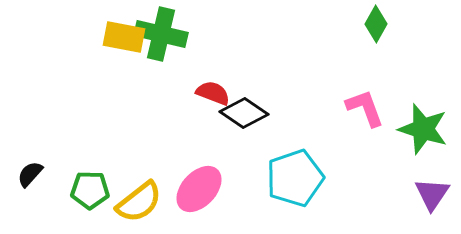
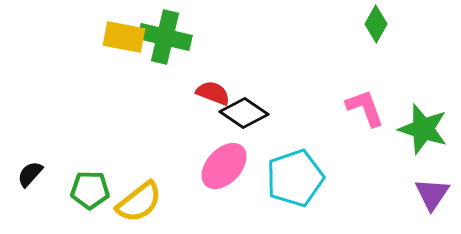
green cross: moved 4 px right, 3 px down
pink ellipse: moved 25 px right, 23 px up
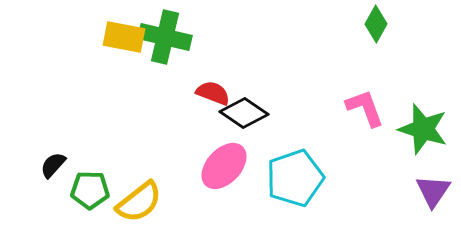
black semicircle: moved 23 px right, 9 px up
purple triangle: moved 1 px right, 3 px up
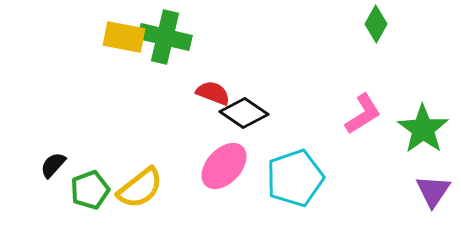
pink L-shape: moved 2 px left, 6 px down; rotated 78 degrees clockwise
green star: rotated 18 degrees clockwise
green pentagon: rotated 21 degrees counterclockwise
yellow semicircle: moved 1 px right, 14 px up
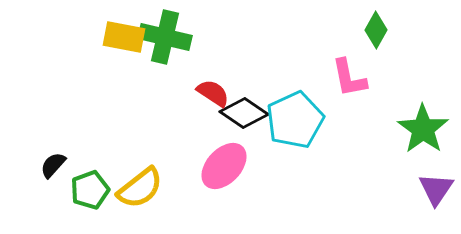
green diamond: moved 6 px down
red semicircle: rotated 12 degrees clockwise
pink L-shape: moved 14 px left, 36 px up; rotated 111 degrees clockwise
cyan pentagon: moved 58 px up; rotated 6 degrees counterclockwise
purple triangle: moved 3 px right, 2 px up
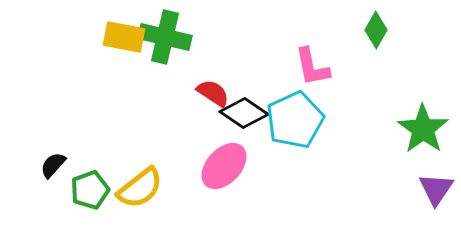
pink L-shape: moved 37 px left, 11 px up
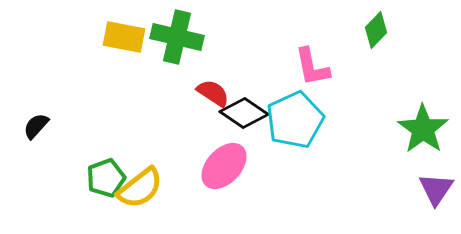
green diamond: rotated 15 degrees clockwise
green cross: moved 12 px right
black semicircle: moved 17 px left, 39 px up
green pentagon: moved 16 px right, 12 px up
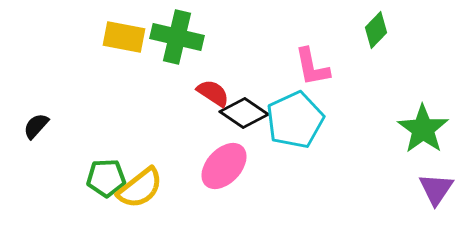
green pentagon: rotated 18 degrees clockwise
